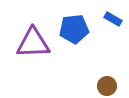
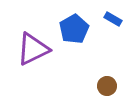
blue pentagon: rotated 24 degrees counterclockwise
purple triangle: moved 6 px down; rotated 24 degrees counterclockwise
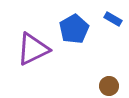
brown circle: moved 2 px right
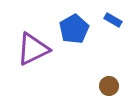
blue rectangle: moved 1 px down
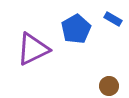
blue rectangle: moved 1 px up
blue pentagon: moved 2 px right
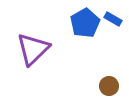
blue pentagon: moved 9 px right, 6 px up
purple triangle: rotated 18 degrees counterclockwise
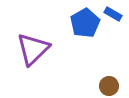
blue rectangle: moved 5 px up
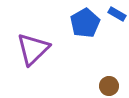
blue rectangle: moved 4 px right
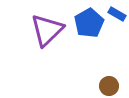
blue pentagon: moved 4 px right
purple triangle: moved 14 px right, 19 px up
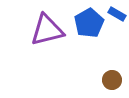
purple triangle: rotated 30 degrees clockwise
brown circle: moved 3 px right, 6 px up
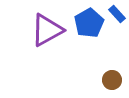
blue rectangle: rotated 18 degrees clockwise
purple triangle: rotated 15 degrees counterclockwise
